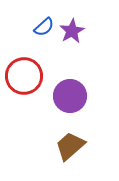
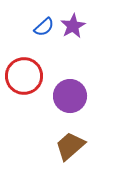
purple star: moved 1 px right, 5 px up
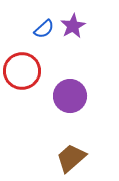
blue semicircle: moved 2 px down
red circle: moved 2 px left, 5 px up
brown trapezoid: moved 1 px right, 12 px down
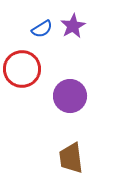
blue semicircle: moved 2 px left; rotated 10 degrees clockwise
red circle: moved 2 px up
brown trapezoid: rotated 56 degrees counterclockwise
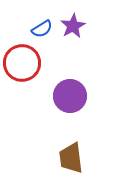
red circle: moved 6 px up
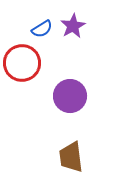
brown trapezoid: moved 1 px up
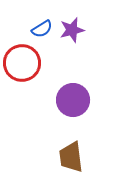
purple star: moved 1 px left, 4 px down; rotated 15 degrees clockwise
purple circle: moved 3 px right, 4 px down
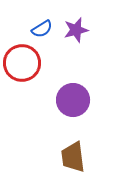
purple star: moved 4 px right
brown trapezoid: moved 2 px right
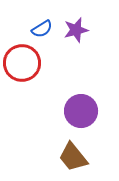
purple circle: moved 8 px right, 11 px down
brown trapezoid: rotated 32 degrees counterclockwise
